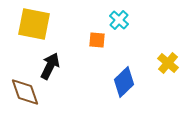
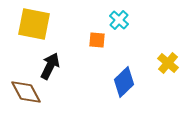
brown diamond: moved 1 px right; rotated 8 degrees counterclockwise
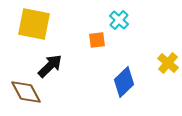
orange square: rotated 12 degrees counterclockwise
black arrow: rotated 20 degrees clockwise
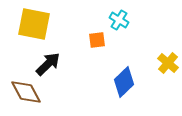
cyan cross: rotated 12 degrees counterclockwise
black arrow: moved 2 px left, 2 px up
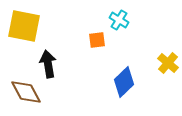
yellow square: moved 10 px left, 2 px down
black arrow: rotated 56 degrees counterclockwise
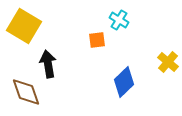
yellow square: rotated 20 degrees clockwise
yellow cross: moved 1 px up
brown diamond: rotated 8 degrees clockwise
